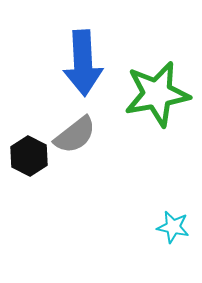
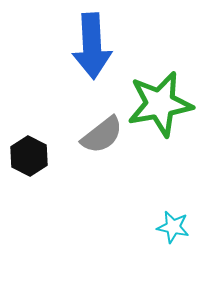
blue arrow: moved 9 px right, 17 px up
green star: moved 3 px right, 10 px down
gray semicircle: moved 27 px right
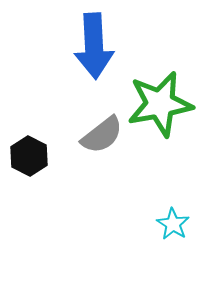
blue arrow: moved 2 px right
cyan star: moved 3 px up; rotated 20 degrees clockwise
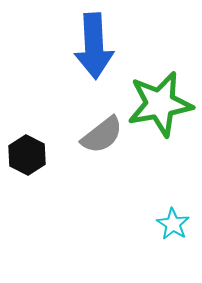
black hexagon: moved 2 px left, 1 px up
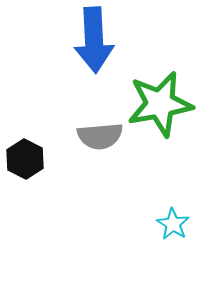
blue arrow: moved 6 px up
gray semicircle: moved 2 px left, 1 px down; rotated 33 degrees clockwise
black hexagon: moved 2 px left, 4 px down
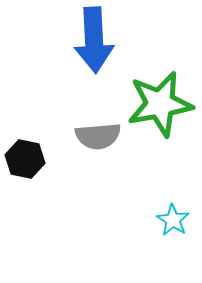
gray semicircle: moved 2 px left
black hexagon: rotated 15 degrees counterclockwise
cyan star: moved 4 px up
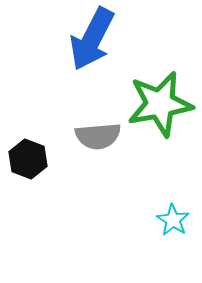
blue arrow: moved 2 px left, 1 px up; rotated 30 degrees clockwise
black hexagon: moved 3 px right; rotated 9 degrees clockwise
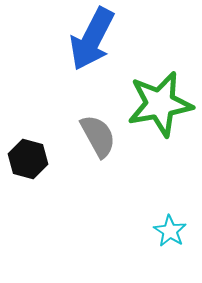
gray semicircle: rotated 114 degrees counterclockwise
black hexagon: rotated 6 degrees counterclockwise
cyan star: moved 3 px left, 11 px down
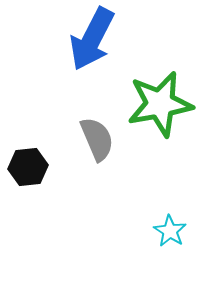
gray semicircle: moved 1 px left, 3 px down; rotated 6 degrees clockwise
black hexagon: moved 8 px down; rotated 21 degrees counterclockwise
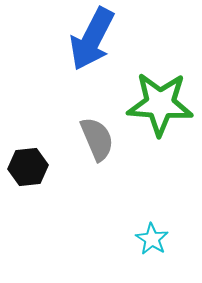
green star: rotated 14 degrees clockwise
cyan star: moved 18 px left, 8 px down
